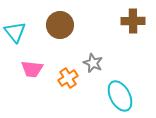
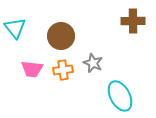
brown circle: moved 1 px right, 11 px down
cyan triangle: moved 4 px up
orange cross: moved 5 px left, 8 px up; rotated 24 degrees clockwise
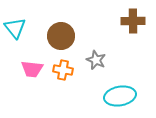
gray star: moved 3 px right, 3 px up
orange cross: rotated 18 degrees clockwise
cyan ellipse: rotated 72 degrees counterclockwise
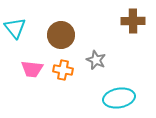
brown circle: moved 1 px up
cyan ellipse: moved 1 px left, 2 px down
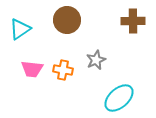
cyan triangle: moved 5 px right, 1 px down; rotated 35 degrees clockwise
brown circle: moved 6 px right, 15 px up
gray star: rotated 24 degrees clockwise
cyan ellipse: rotated 32 degrees counterclockwise
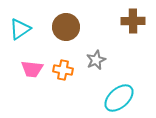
brown circle: moved 1 px left, 7 px down
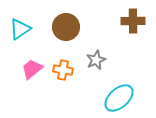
pink trapezoid: rotated 135 degrees clockwise
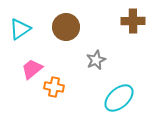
orange cross: moved 9 px left, 17 px down
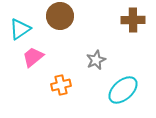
brown cross: moved 1 px up
brown circle: moved 6 px left, 11 px up
pink trapezoid: moved 1 px right, 12 px up
orange cross: moved 7 px right, 2 px up; rotated 24 degrees counterclockwise
cyan ellipse: moved 4 px right, 8 px up
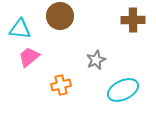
cyan triangle: rotated 40 degrees clockwise
pink trapezoid: moved 4 px left
cyan ellipse: rotated 16 degrees clockwise
